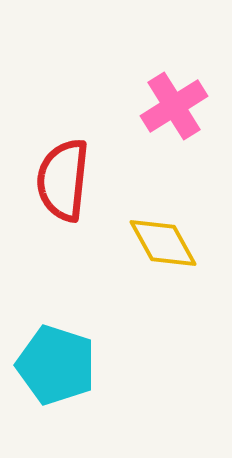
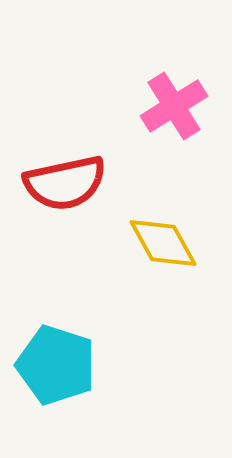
red semicircle: moved 2 px right, 3 px down; rotated 108 degrees counterclockwise
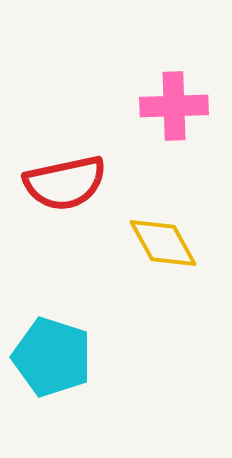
pink cross: rotated 30 degrees clockwise
cyan pentagon: moved 4 px left, 8 px up
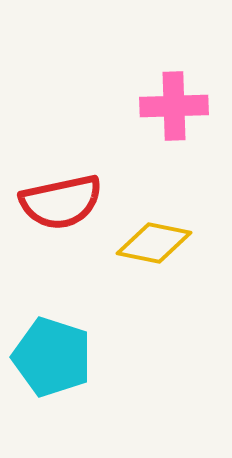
red semicircle: moved 4 px left, 19 px down
yellow diamond: moved 9 px left; rotated 50 degrees counterclockwise
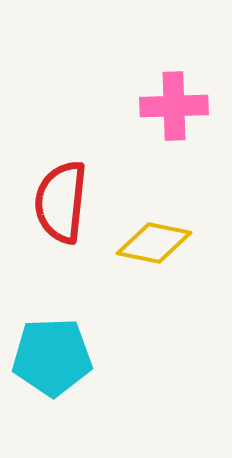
red semicircle: rotated 108 degrees clockwise
cyan pentagon: rotated 20 degrees counterclockwise
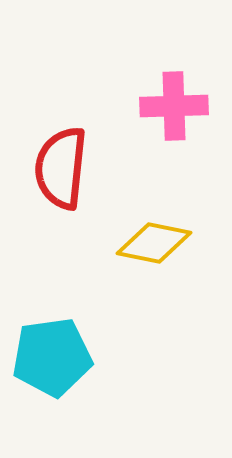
red semicircle: moved 34 px up
cyan pentagon: rotated 6 degrees counterclockwise
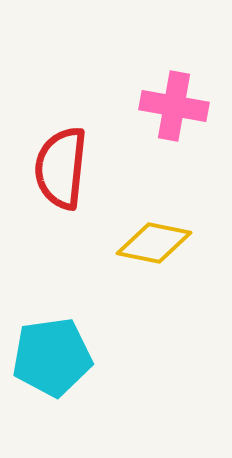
pink cross: rotated 12 degrees clockwise
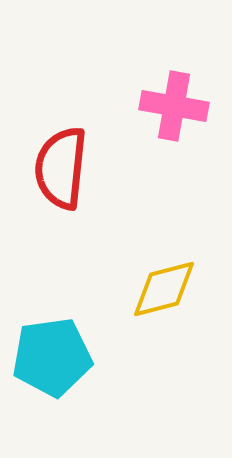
yellow diamond: moved 10 px right, 46 px down; rotated 26 degrees counterclockwise
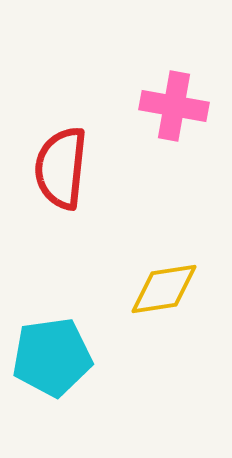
yellow diamond: rotated 6 degrees clockwise
